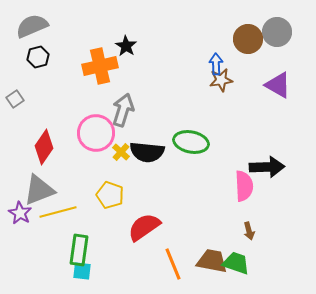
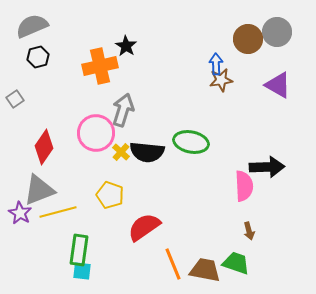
brown trapezoid: moved 7 px left, 9 px down
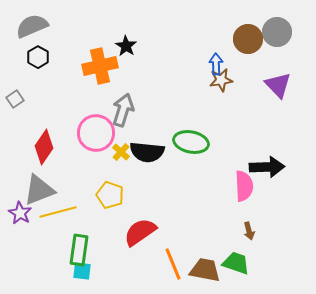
black hexagon: rotated 15 degrees counterclockwise
purple triangle: rotated 16 degrees clockwise
red semicircle: moved 4 px left, 5 px down
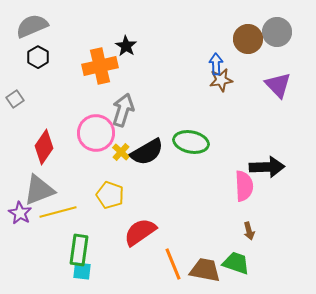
black semicircle: rotated 36 degrees counterclockwise
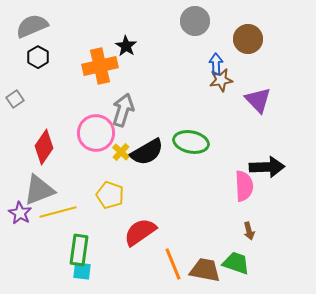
gray circle: moved 82 px left, 11 px up
purple triangle: moved 20 px left, 15 px down
